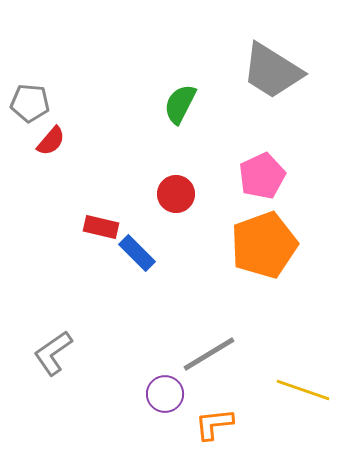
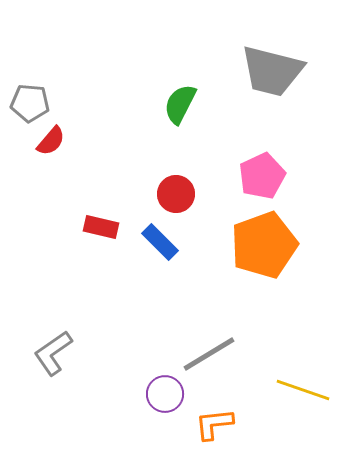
gray trapezoid: rotated 18 degrees counterclockwise
blue rectangle: moved 23 px right, 11 px up
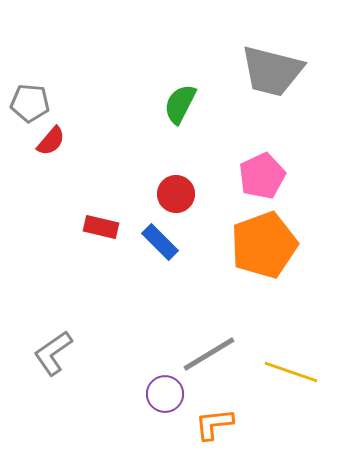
yellow line: moved 12 px left, 18 px up
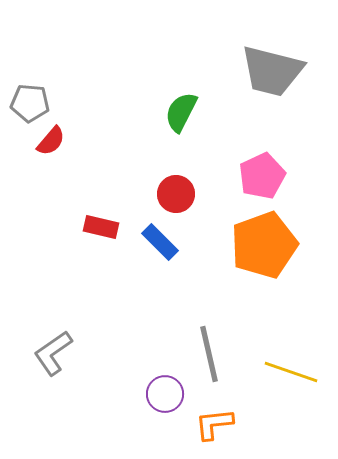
green semicircle: moved 1 px right, 8 px down
gray line: rotated 72 degrees counterclockwise
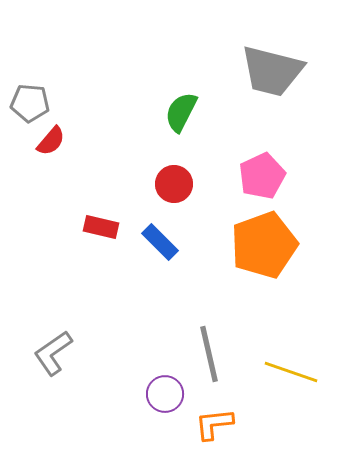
red circle: moved 2 px left, 10 px up
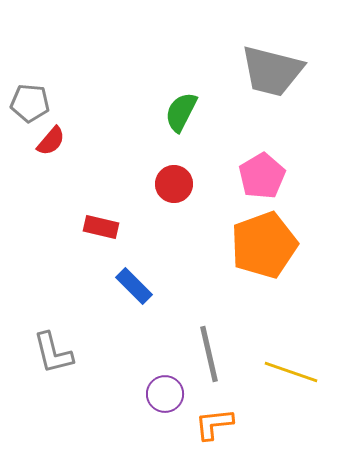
pink pentagon: rotated 6 degrees counterclockwise
blue rectangle: moved 26 px left, 44 px down
gray L-shape: rotated 69 degrees counterclockwise
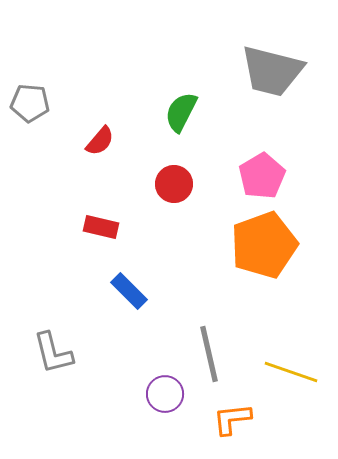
red semicircle: moved 49 px right
blue rectangle: moved 5 px left, 5 px down
orange L-shape: moved 18 px right, 5 px up
